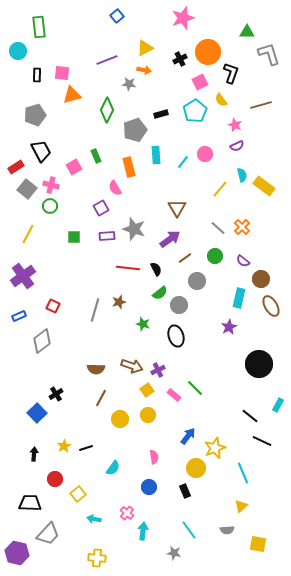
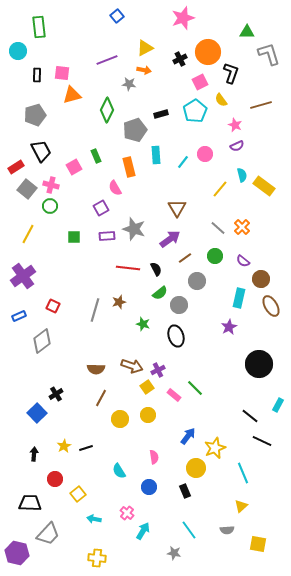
yellow square at (147, 390): moved 3 px up
cyan semicircle at (113, 468): moved 6 px right, 3 px down; rotated 112 degrees clockwise
cyan arrow at (143, 531): rotated 24 degrees clockwise
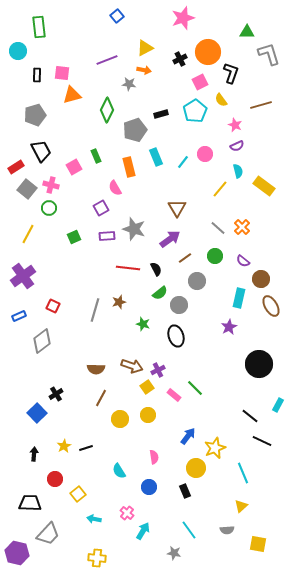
cyan rectangle at (156, 155): moved 2 px down; rotated 18 degrees counterclockwise
cyan semicircle at (242, 175): moved 4 px left, 4 px up
green circle at (50, 206): moved 1 px left, 2 px down
green square at (74, 237): rotated 24 degrees counterclockwise
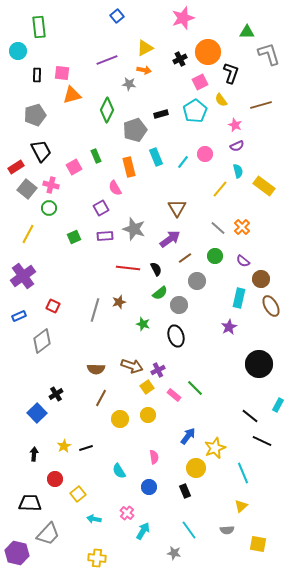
purple rectangle at (107, 236): moved 2 px left
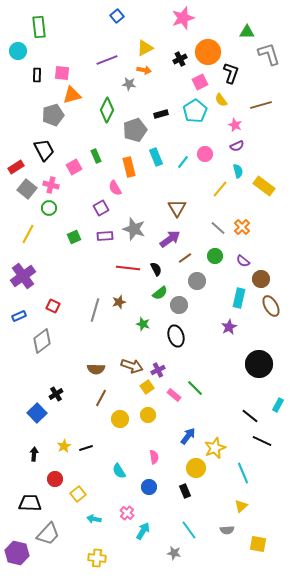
gray pentagon at (35, 115): moved 18 px right
black trapezoid at (41, 151): moved 3 px right, 1 px up
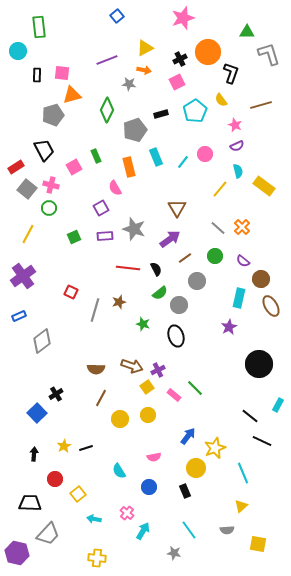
pink square at (200, 82): moved 23 px left
red square at (53, 306): moved 18 px right, 14 px up
pink semicircle at (154, 457): rotated 88 degrees clockwise
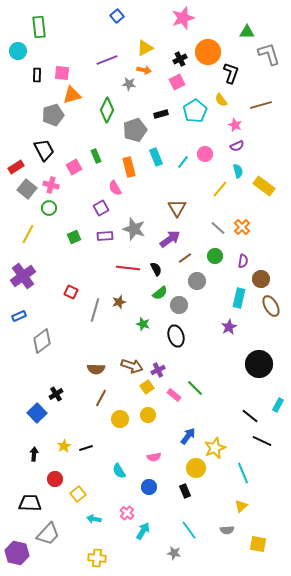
purple semicircle at (243, 261): rotated 120 degrees counterclockwise
